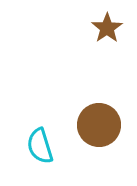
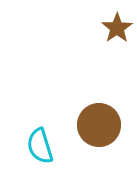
brown star: moved 10 px right
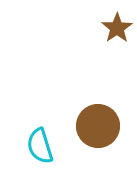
brown circle: moved 1 px left, 1 px down
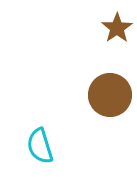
brown circle: moved 12 px right, 31 px up
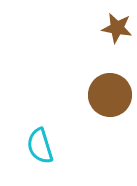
brown star: rotated 28 degrees counterclockwise
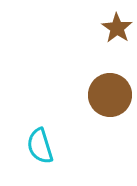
brown star: rotated 24 degrees clockwise
